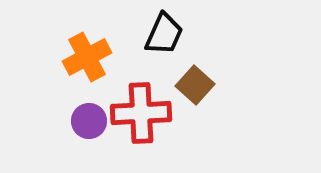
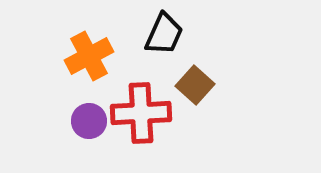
orange cross: moved 2 px right, 1 px up
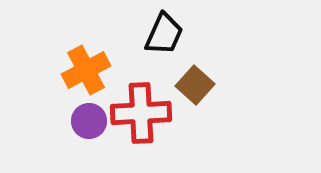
orange cross: moved 3 px left, 14 px down
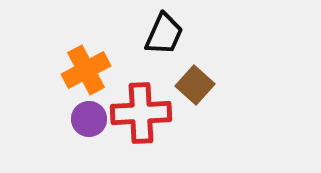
purple circle: moved 2 px up
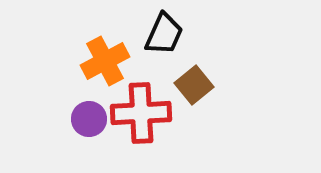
orange cross: moved 19 px right, 9 px up
brown square: moved 1 px left; rotated 9 degrees clockwise
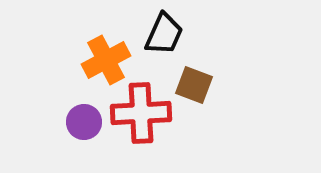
orange cross: moved 1 px right, 1 px up
brown square: rotated 30 degrees counterclockwise
purple circle: moved 5 px left, 3 px down
